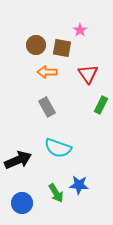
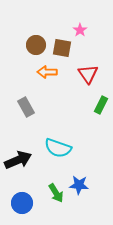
gray rectangle: moved 21 px left
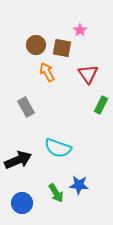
orange arrow: rotated 60 degrees clockwise
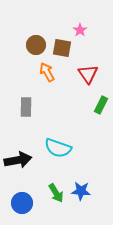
gray rectangle: rotated 30 degrees clockwise
black arrow: rotated 12 degrees clockwise
blue star: moved 2 px right, 6 px down
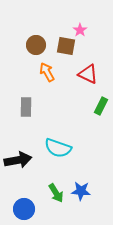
brown square: moved 4 px right, 2 px up
red triangle: rotated 30 degrees counterclockwise
green rectangle: moved 1 px down
blue circle: moved 2 px right, 6 px down
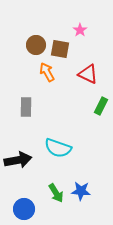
brown square: moved 6 px left, 3 px down
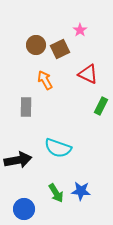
brown square: rotated 36 degrees counterclockwise
orange arrow: moved 2 px left, 8 px down
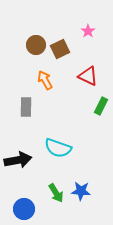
pink star: moved 8 px right, 1 px down
red triangle: moved 2 px down
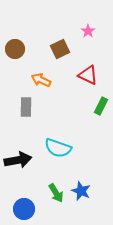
brown circle: moved 21 px left, 4 px down
red triangle: moved 1 px up
orange arrow: moved 4 px left; rotated 36 degrees counterclockwise
blue star: rotated 18 degrees clockwise
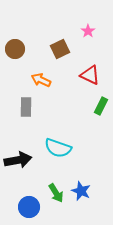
red triangle: moved 2 px right
blue circle: moved 5 px right, 2 px up
